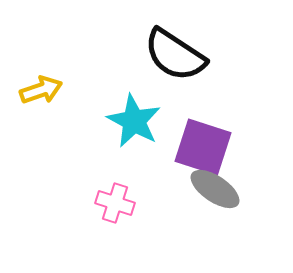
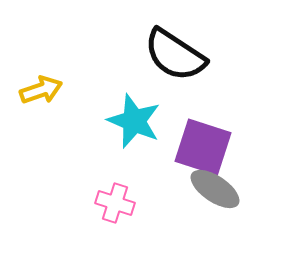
cyan star: rotated 6 degrees counterclockwise
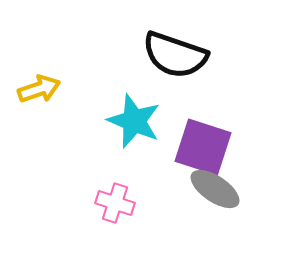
black semicircle: rotated 14 degrees counterclockwise
yellow arrow: moved 2 px left, 1 px up
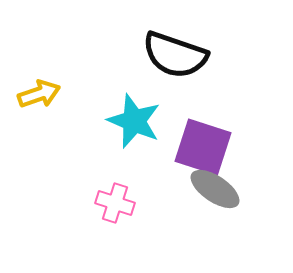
yellow arrow: moved 5 px down
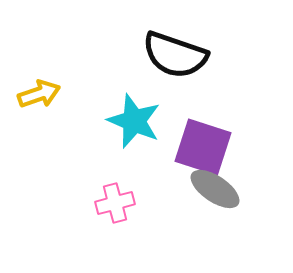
pink cross: rotated 33 degrees counterclockwise
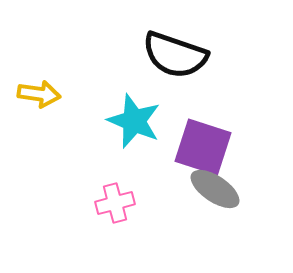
yellow arrow: rotated 27 degrees clockwise
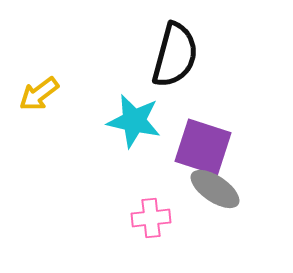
black semicircle: rotated 94 degrees counterclockwise
yellow arrow: rotated 135 degrees clockwise
cyan star: rotated 10 degrees counterclockwise
pink cross: moved 36 px right, 15 px down; rotated 9 degrees clockwise
